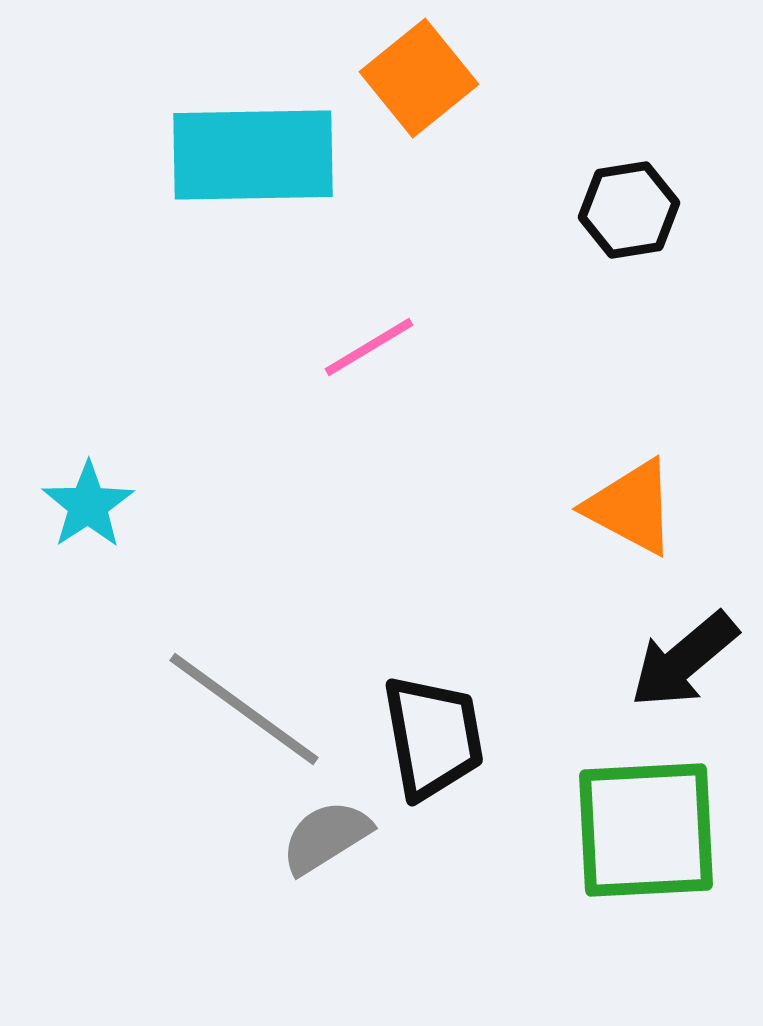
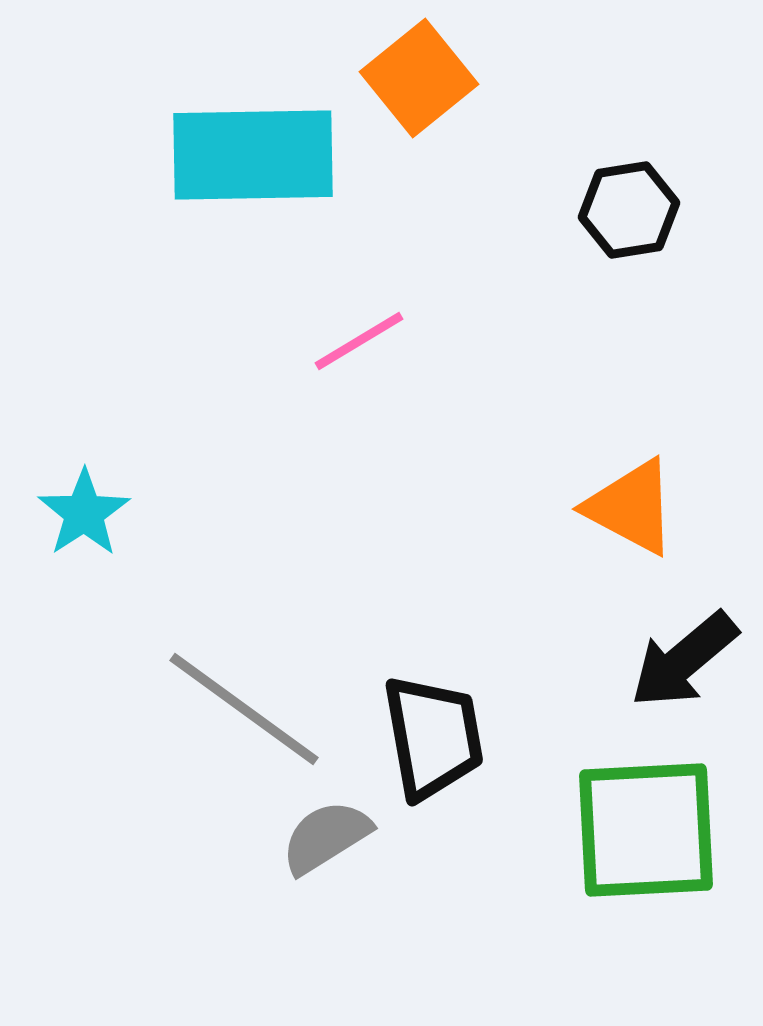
pink line: moved 10 px left, 6 px up
cyan star: moved 4 px left, 8 px down
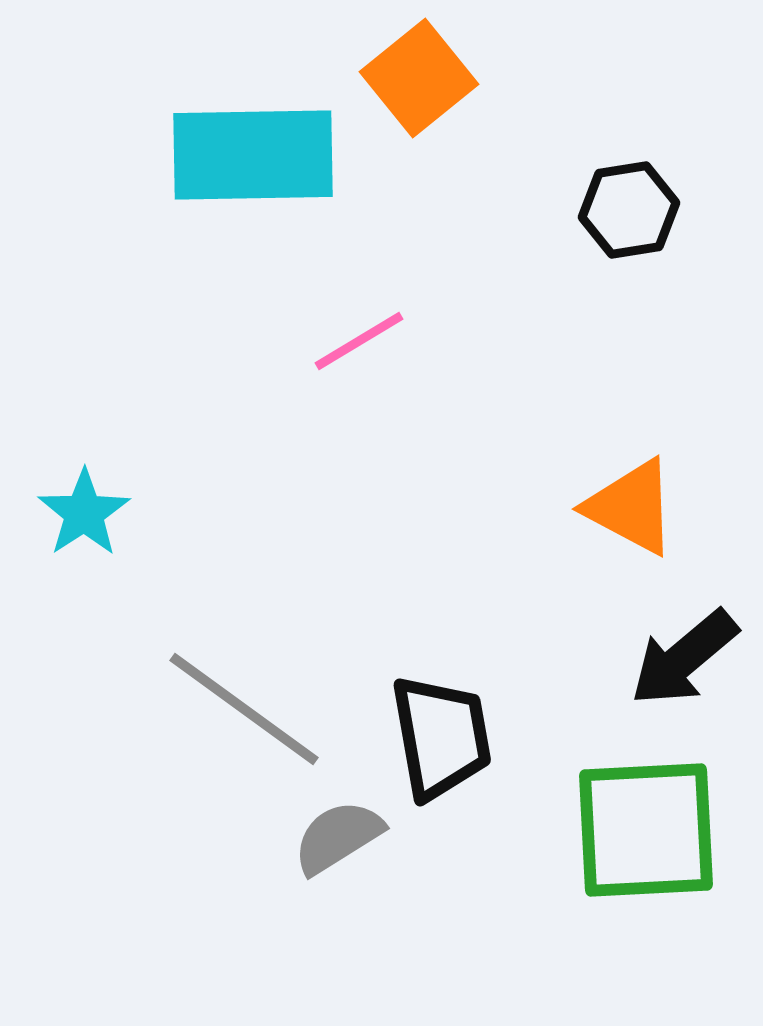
black arrow: moved 2 px up
black trapezoid: moved 8 px right
gray semicircle: moved 12 px right
